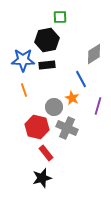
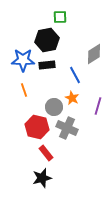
blue line: moved 6 px left, 4 px up
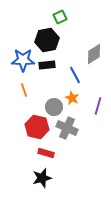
green square: rotated 24 degrees counterclockwise
red rectangle: rotated 35 degrees counterclockwise
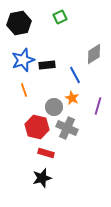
black hexagon: moved 28 px left, 17 px up
blue star: rotated 20 degrees counterclockwise
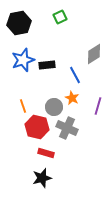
orange line: moved 1 px left, 16 px down
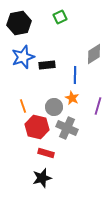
blue star: moved 3 px up
blue line: rotated 30 degrees clockwise
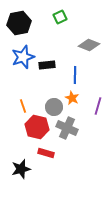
gray diamond: moved 5 px left, 9 px up; rotated 55 degrees clockwise
black star: moved 21 px left, 9 px up
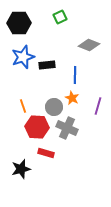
black hexagon: rotated 10 degrees clockwise
red hexagon: rotated 10 degrees counterclockwise
